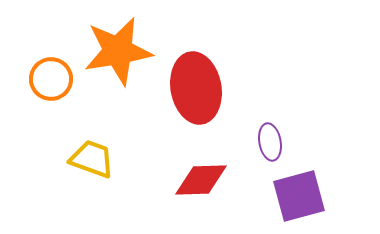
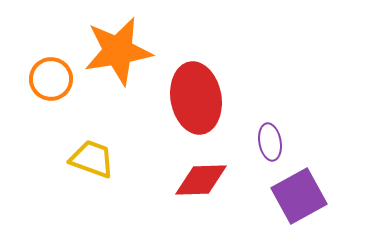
red ellipse: moved 10 px down
purple square: rotated 14 degrees counterclockwise
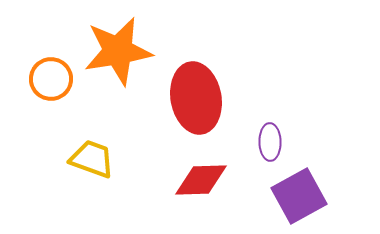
purple ellipse: rotated 9 degrees clockwise
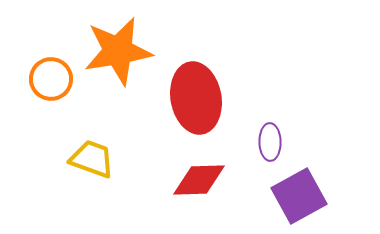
red diamond: moved 2 px left
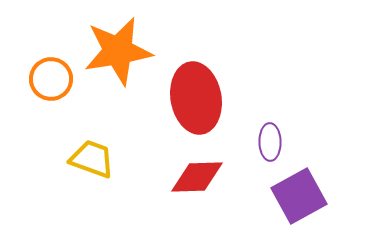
red diamond: moved 2 px left, 3 px up
